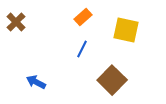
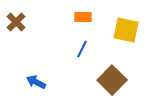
orange rectangle: rotated 42 degrees clockwise
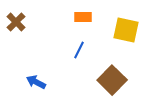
blue line: moved 3 px left, 1 px down
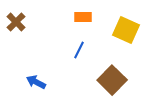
yellow square: rotated 12 degrees clockwise
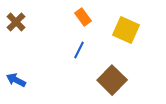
orange rectangle: rotated 54 degrees clockwise
blue arrow: moved 20 px left, 2 px up
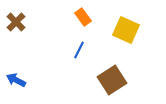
brown square: rotated 12 degrees clockwise
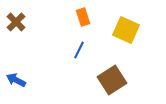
orange rectangle: rotated 18 degrees clockwise
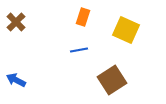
orange rectangle: rotated 36 degrees clockwise
blue line: rotated 54 degrees clockwise
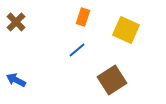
blue line: moved 2 px left; rotated 30 degrees counterclockwise
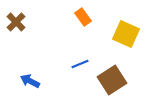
orange rectangle: rotated 54 degrees counterclockwise
yellow square: moved 4 px down
blue line: moved 3 px right, 14 px down; rotated 18 degrees clockwise
blue arrow: moved 14 px right, 1 px down
